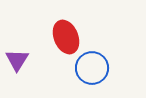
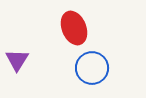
red ellipse: moved 8 px right, 9 px up
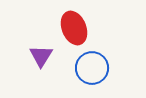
purple triangle: moved 24 px right, 4 px up
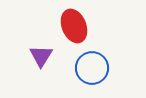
red ellipse: moved 2 px up
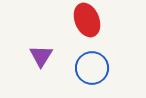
red ellipse: moved 13 px right, 6 px up
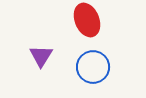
blue circle: moved 1 px right, 1 px up
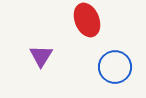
blue circle: moved 22 px right
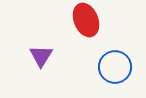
red ellipse: moved 1 px left
